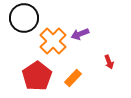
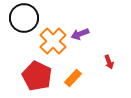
red pentagon: rotated 12 degrees counterclockwise
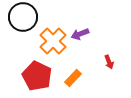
black circle: moved 1 px left, 1 px up
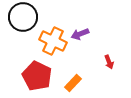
orange cross: rotated 20 degrees counterclockwise
orange rectangle: moved 5 px down
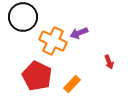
purple arrow: moved 1 px left, 1 px up
orange rectangle: moved 1 px left, 1 px down
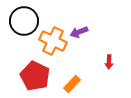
black circle: moved 1 px right, 4 px down
purple arrow: moved 1 px up
red arrow: rotated 24 degrees clockwise
red pentagon: moved 2 px left
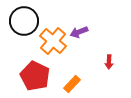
orange cross: rotated 16 degrees clockwise
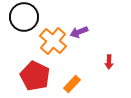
black circle: moved 4 px up
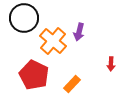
black circle: moved 1 px down
purple arrow: rotated 54 degrees counterclockwise
red arrow: moved 2 px right, 2 px down
red pentagon: moved 1 px left, 1 px up
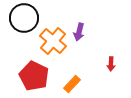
red pentagon: moved 1 px down
